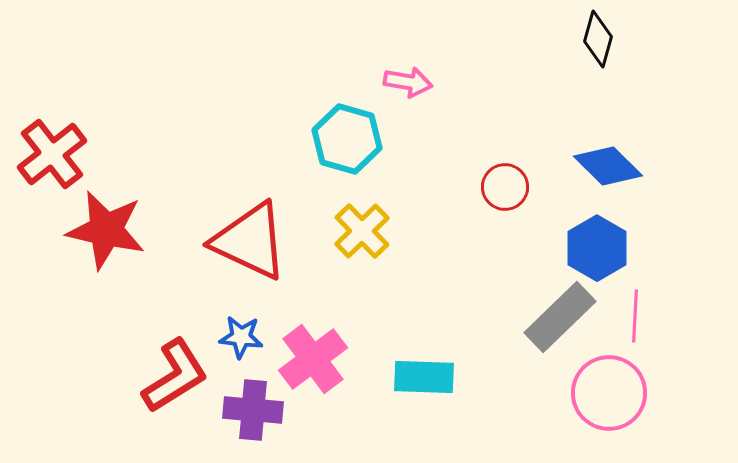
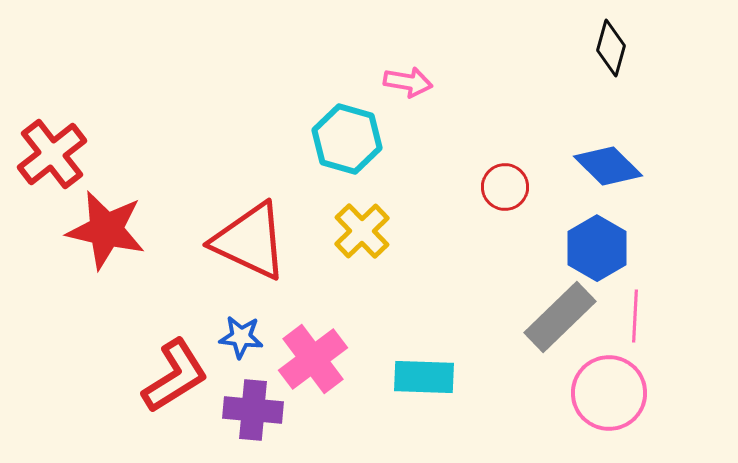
black diamond: moved 13 px right, 9 px down
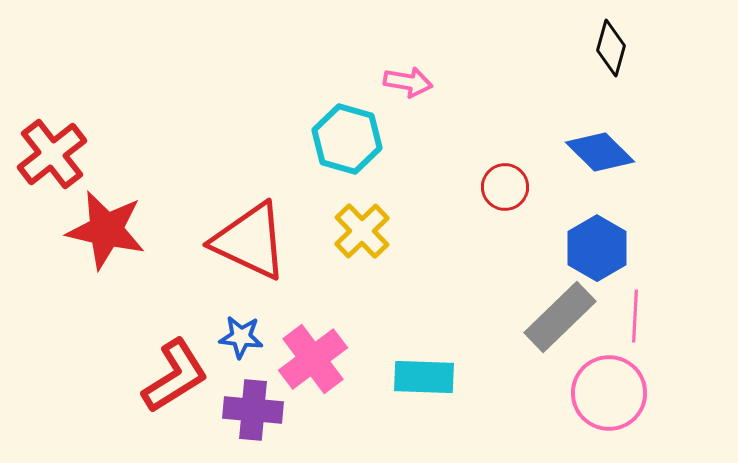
blue diamond: moved 8 px left, 14 px up
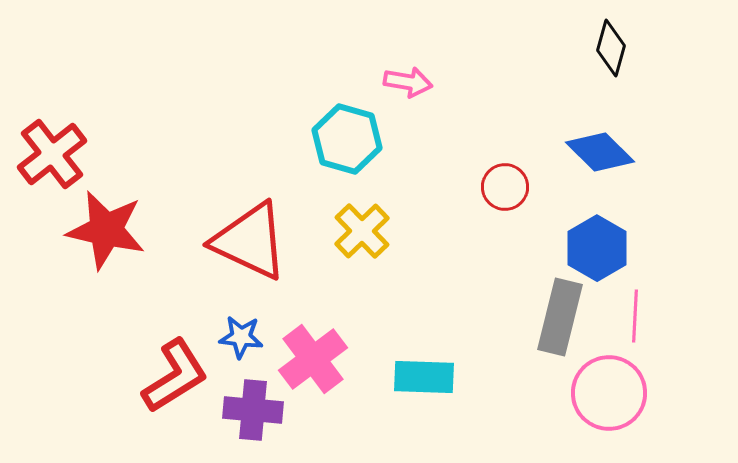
gray rectangle: rotated 32 degrees counterclockwise
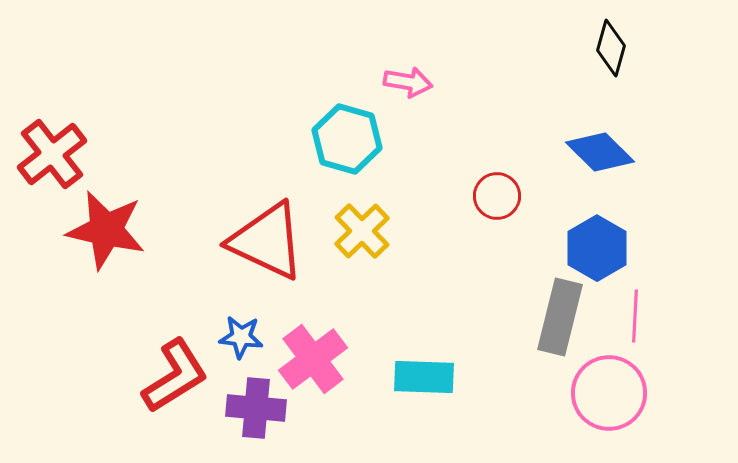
red circle: moved 8 px left, 9 px down
red triangle: moved 17 px right
purple cross: moved 3 px right, 2 px up
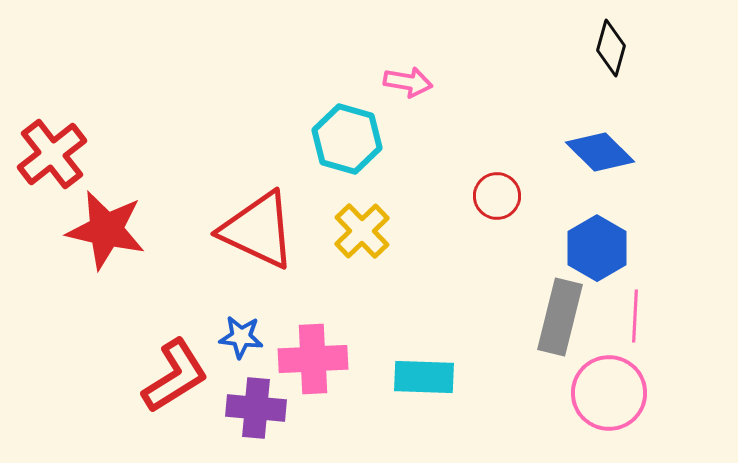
red triangle: moved 9 px left, 11 px up
pink cross: rotated 34 degrees clockwise
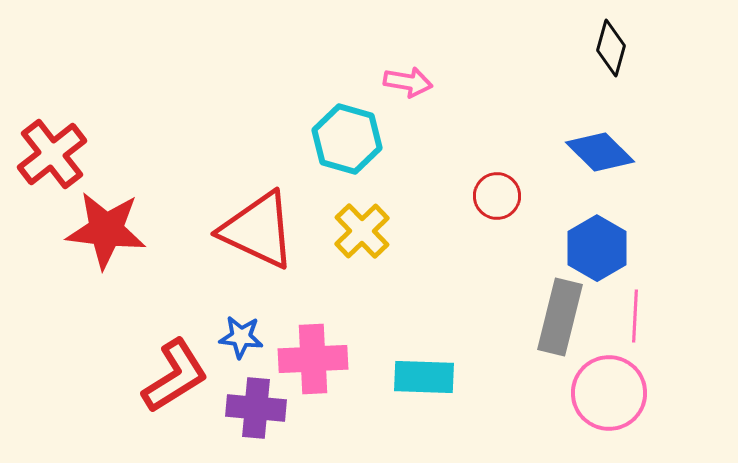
red star: rotated 6 degrees counterclockwise
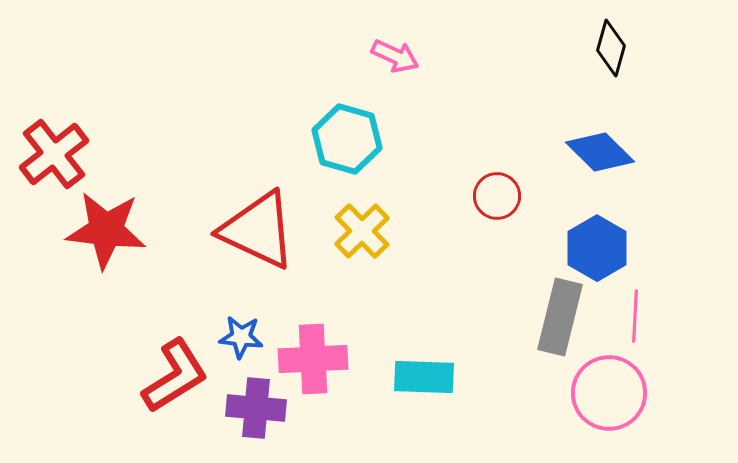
pink arrow: moved 13 px left, 26 px up; rotated 15 degrees clockwise
red cross: moved 2 px right
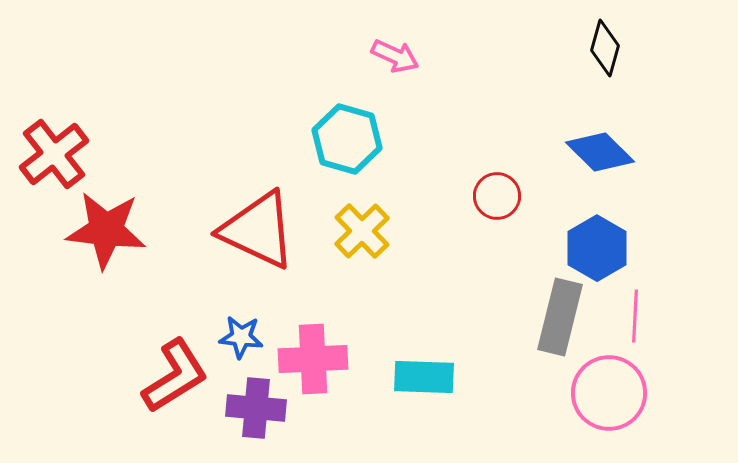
black diamond: moved 6 px left
